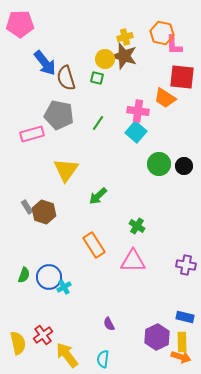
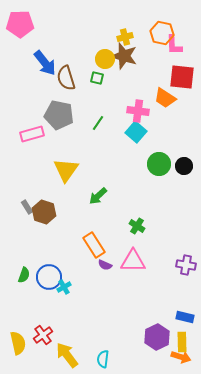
purple semicircle: moved 4 px left, 59 px up; rotated 40 degrees counterclockwise
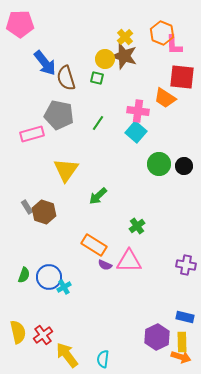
orange hexagon: rotated 10 degrees clockwise
yellow cross: rotated 28 degrees counterclockwise
green cross: rotated 21 degrees clockwise
orange rectangle: rotated 25 degrees counterclockwise
pink triangle: moved 4 px left
yellow semicircle: moved 11 px up
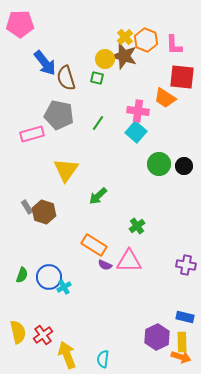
orange hexagon: moved 16 px left, 7 px down
green semicircle: moved 2 px left
yellow arrow: rotated 16 degrees clockwise
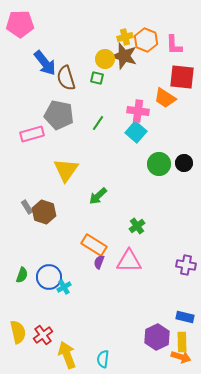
yellow cross: rotated 28 degrees clockwise
black circle: moved 3 px up
purple semicircle: moved 6 px left, 3 px up; rotated 88 degrees clockwise
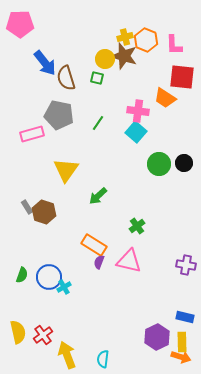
pink triangle: rotated 12 degrees clockwise
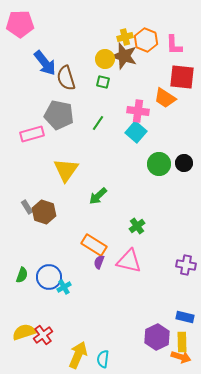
green square: moved 6 px right, 4 px down
yellow semicircle: moved 6 px right; rotated 95 degrees counterclockwise
yellow arrow: moved 11 px right; rotated 44 degrees clockwise
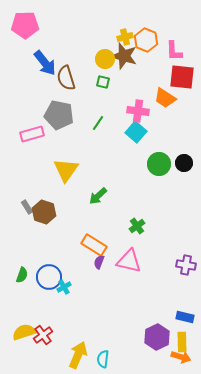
pink pentagon: moved 5 px right, 1 px down
pink L-shape: moved 6 px down
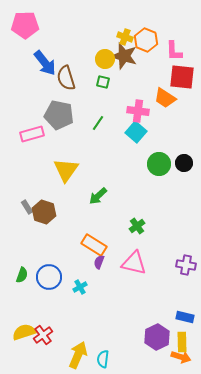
yellow cross: rotated 35 degrees clockwise
pink triangle: moved 5 px right, 2 px down
cyan cross: moved 16 px right
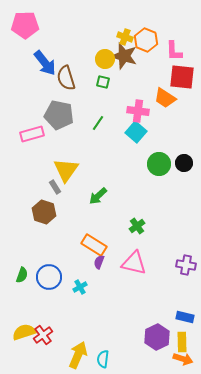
gray rectangle: moved 28 px right, 20 px up
orange arrow: moved 2 px right, 2 px down
